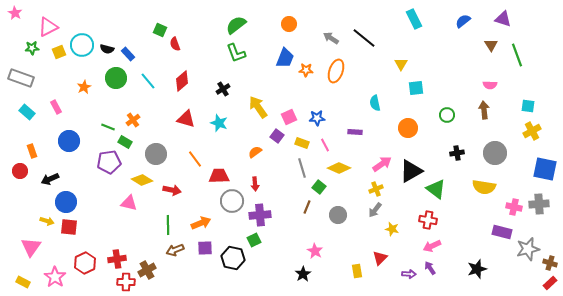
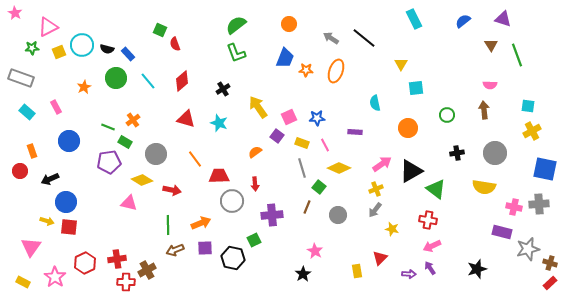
purple cross at (260, 215): moved 12 px right
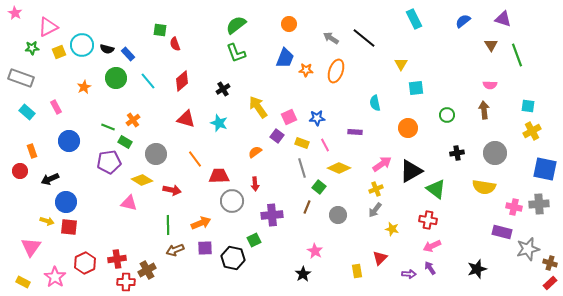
green square at (160, 30): rotated 16 degrees counterclockwise
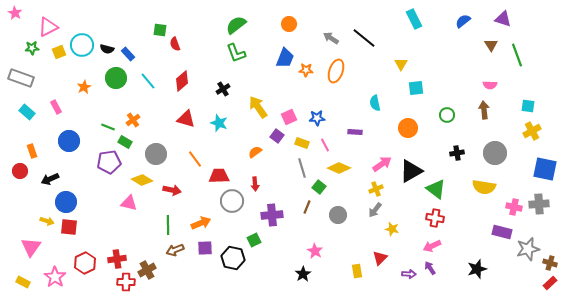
red cross at (428, 220): moved 7 px right, 2 px up
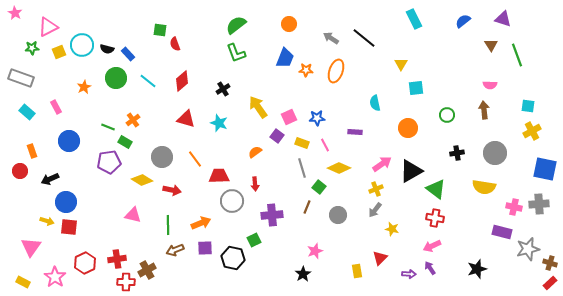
cyan line at (148, 81): rotated 12 degrees counterclockwise
gray circle at (156, 154): moved 6 px right, 3 px down
pink triangle at (129, 203): moved 4 px right, 12 px down
pink star at (315, 251): rotated 21 degrees clockwise
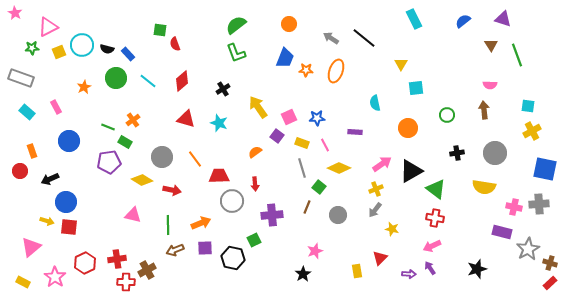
pink triangle at (31, 247): rotated 15 degrees clockwise
gray star at (528, 249): rotated 15 degrees counterclockwise
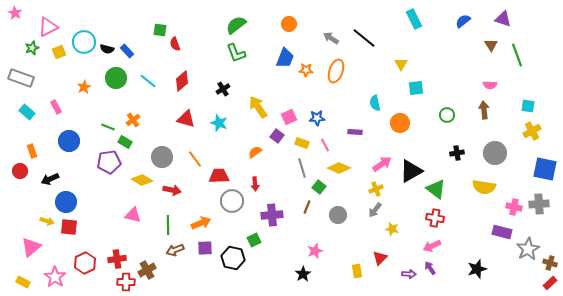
cyan circle at (82, 45): moved 2 px right, 3 px up
green star at (32, 48): rotated 16 degrees counterclockwise
blue rectangle at (128, 54): moved 1 px left, 3 px up
orange circle at (408, 128): moved 8 px left, 5 px up
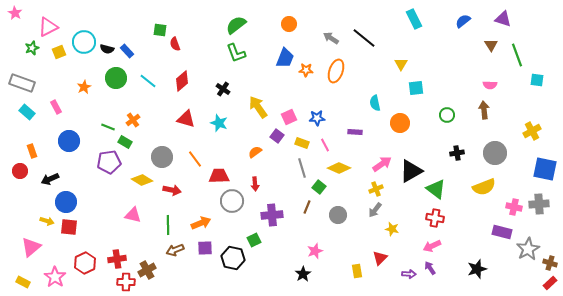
gray rectangle at (21, 78): moved 1 px right, 5 px down
black cross at (223, 89): rotated 24 degrees counterclockwise
cyan square at (528, 106): moved 9 px right, 26 px up
yellow semicircle at (484, 187): rotated 30 degrees counterclockwise
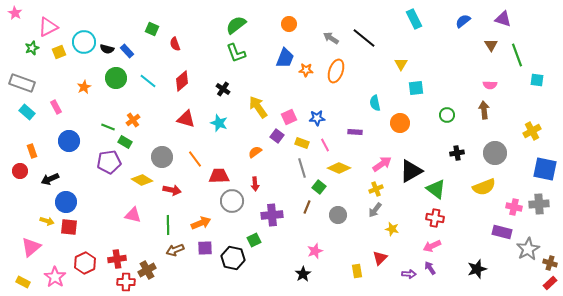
green square at (160, 30): moved 8 px left, 1 px up; rotated 16 degrees clockwise
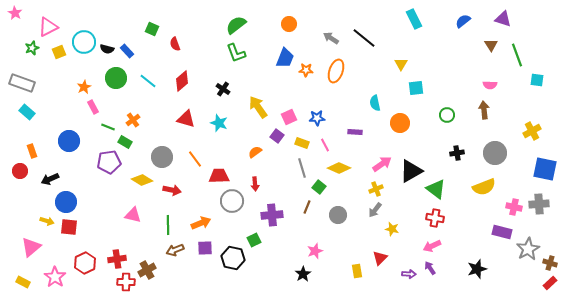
pink rectangle at (56, 107): moved 37 px right
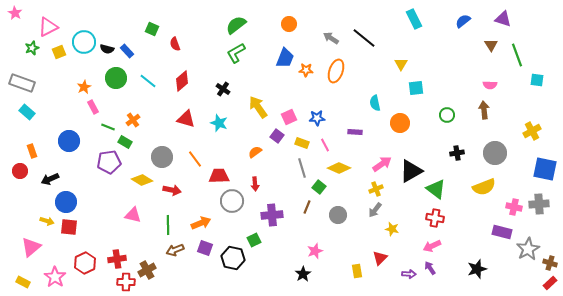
green L-shape at (236, 53): rotated 80 degrees clockwise
purple square at (205, 248): rotated 21 degrees clockwise
